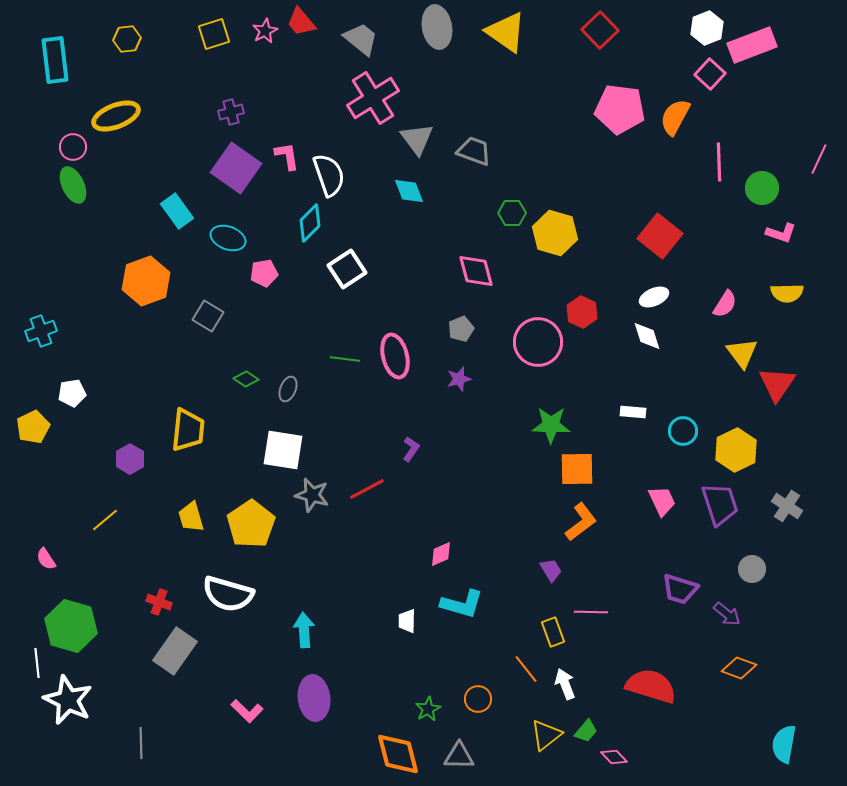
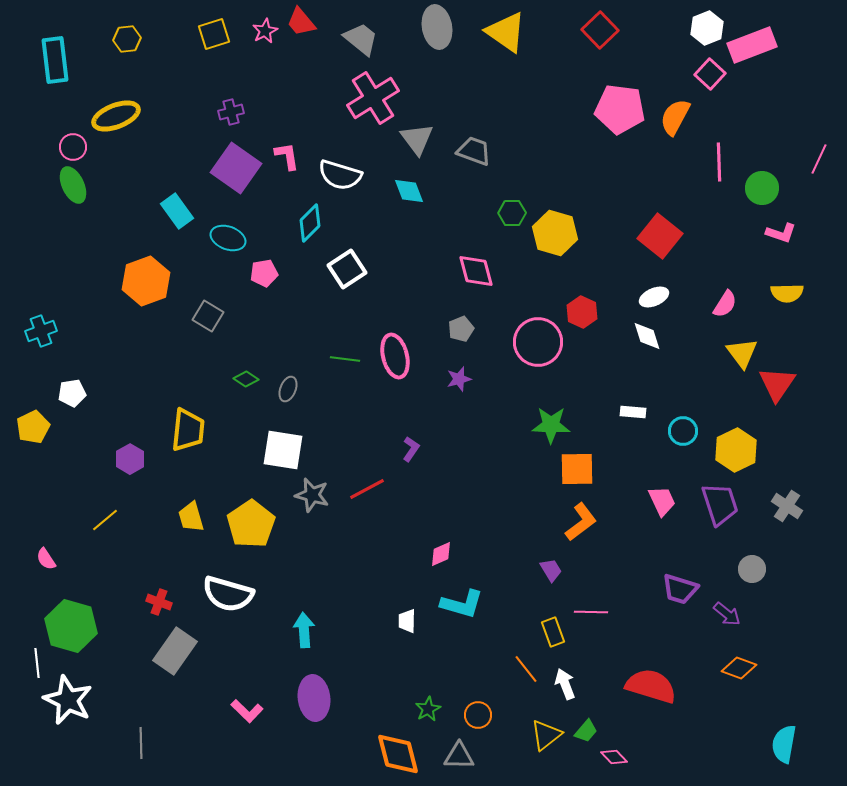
white semicircle at (329, 175): moved 11 px right; rotated 126 degrees clockwise
orange circle at (478, 699): moved 16 px down
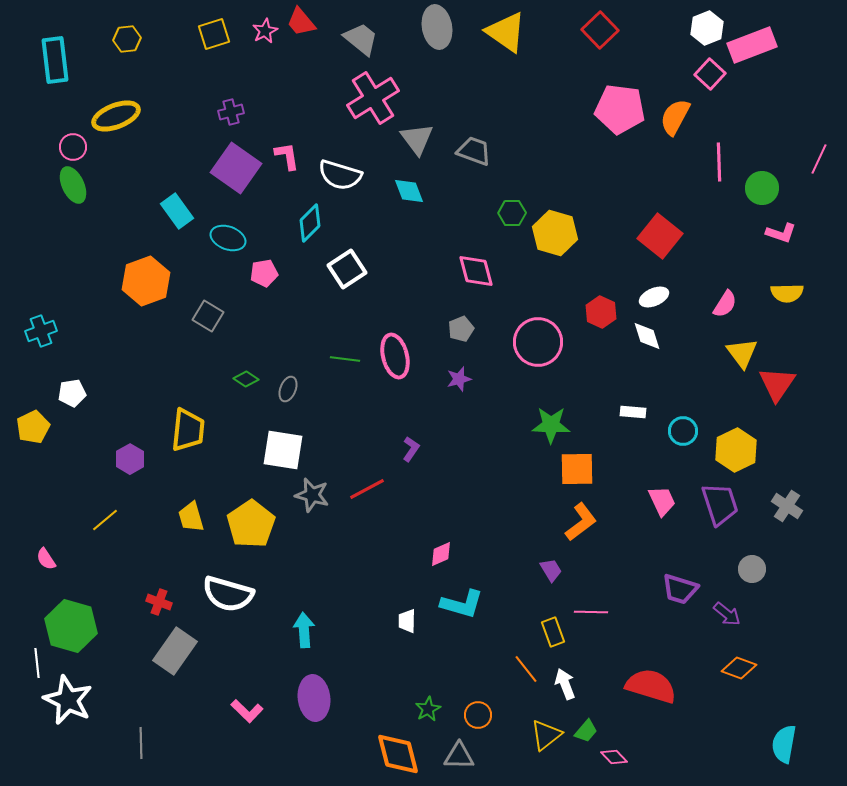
red hexagon at (582, 312): moved 19 px right
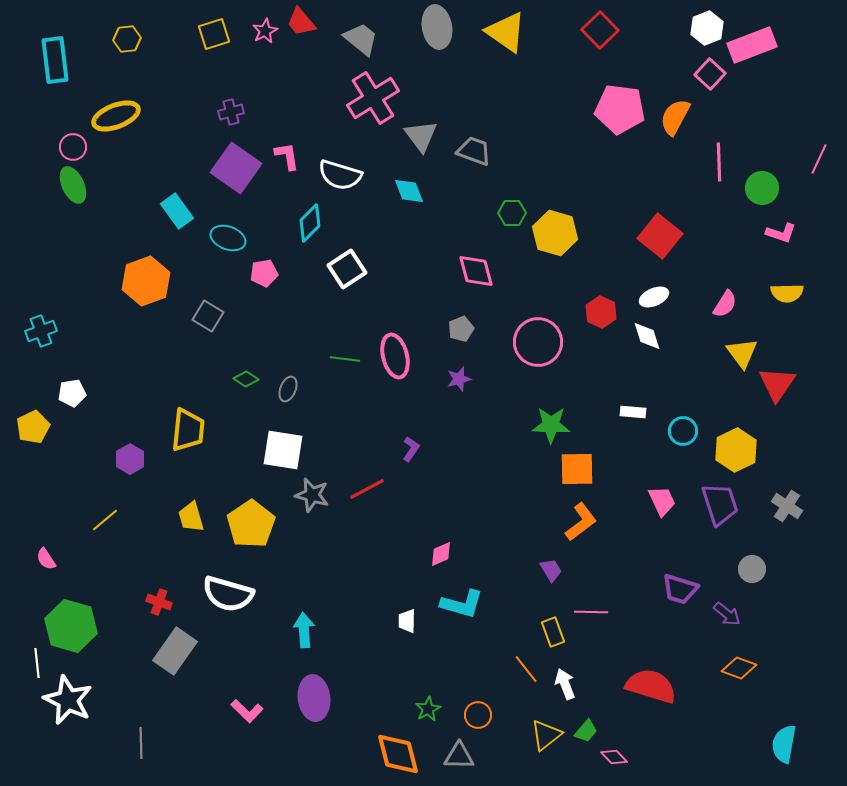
gray triangle at (417, 139): moved 4 px right, 3 px up
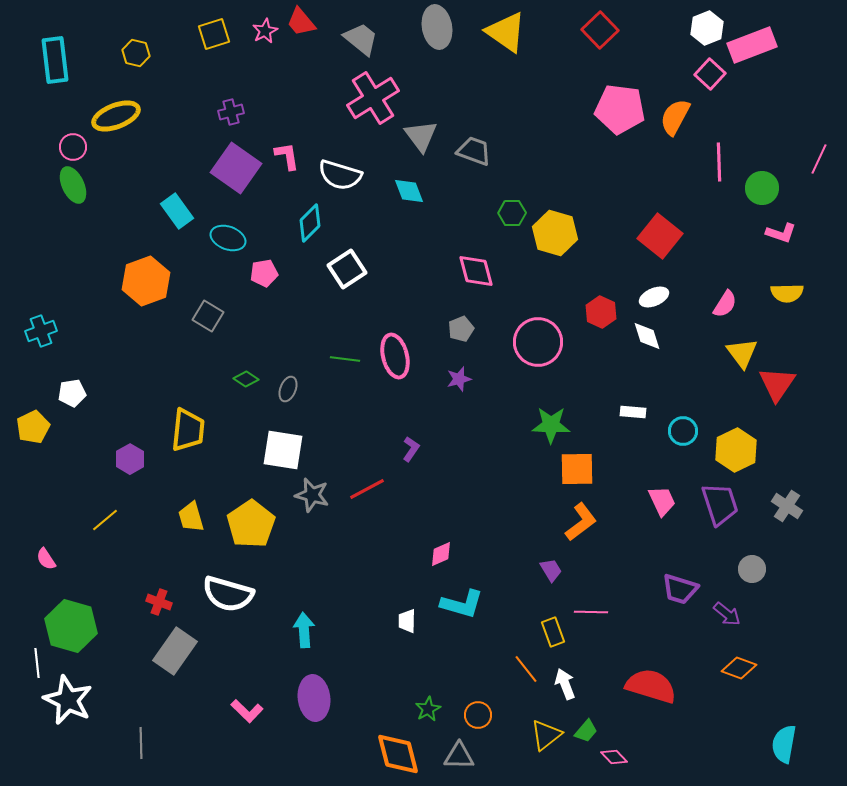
yellow hexagon at (127, 39): moved 9 px right, 14 px down; rotated 20 degrees clockwise
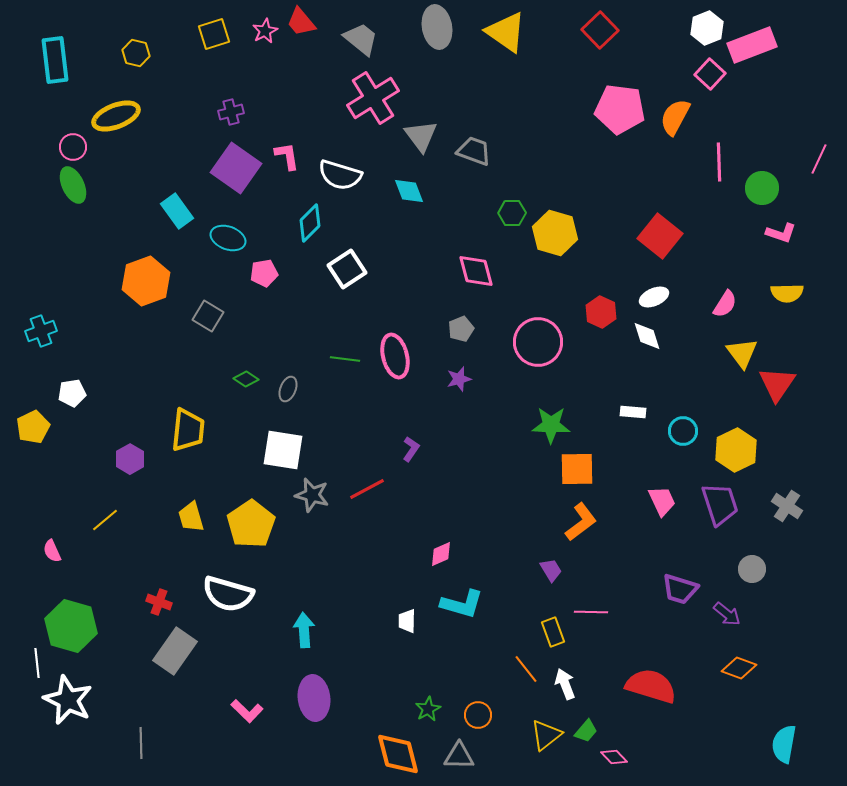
pink semicircle at (46, 559): moved 6 px right, 8 px up; rotated 10 degrees clockwise
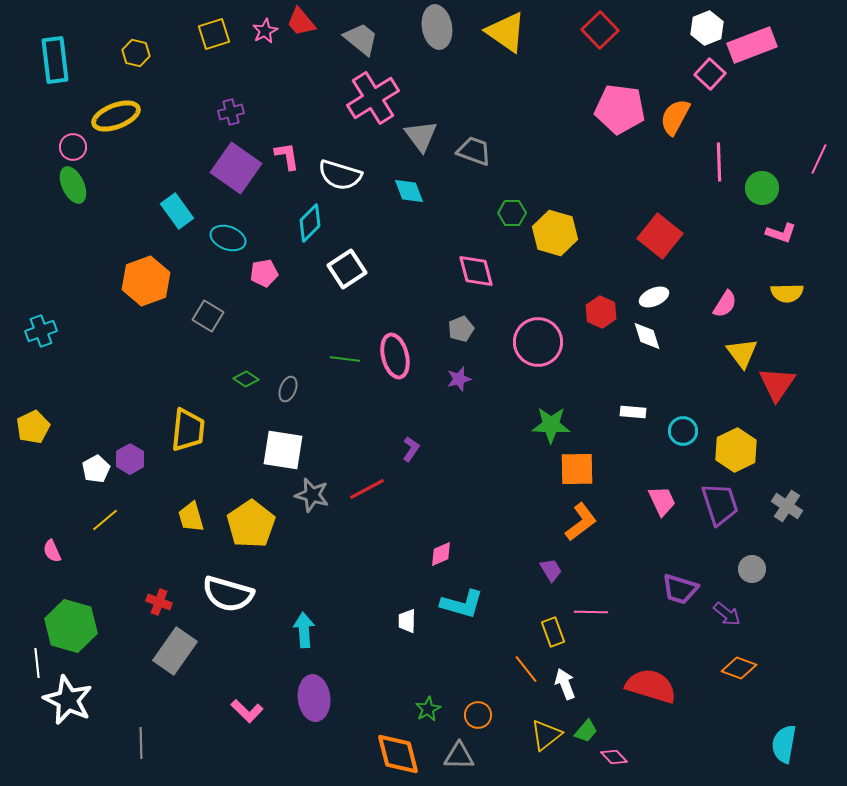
white pentagon at (72, 393): moved 24 px right, 76 px down; rotated 20 degrees counterclockwise
